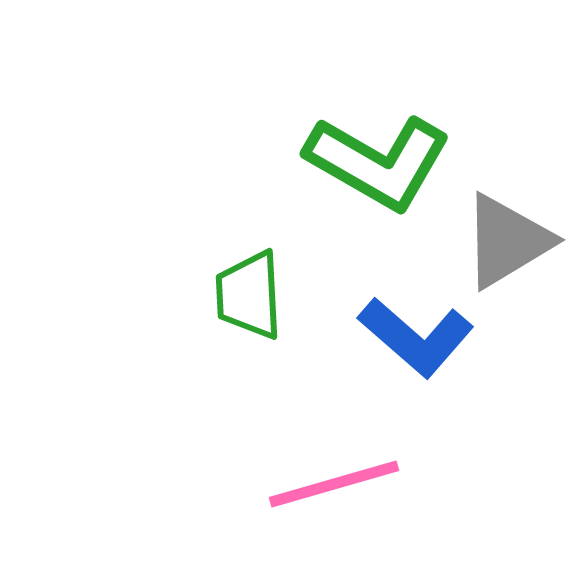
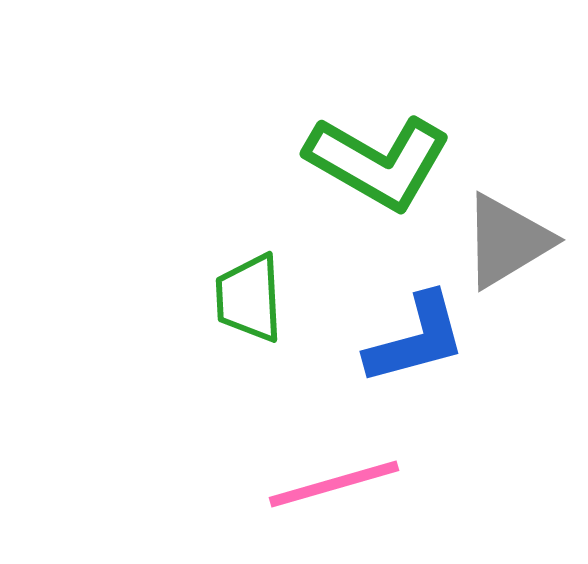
green trapezoid: moved 3 px down
blue L-shape: moved 2 px down; rotated 56 degrees counterclockwise
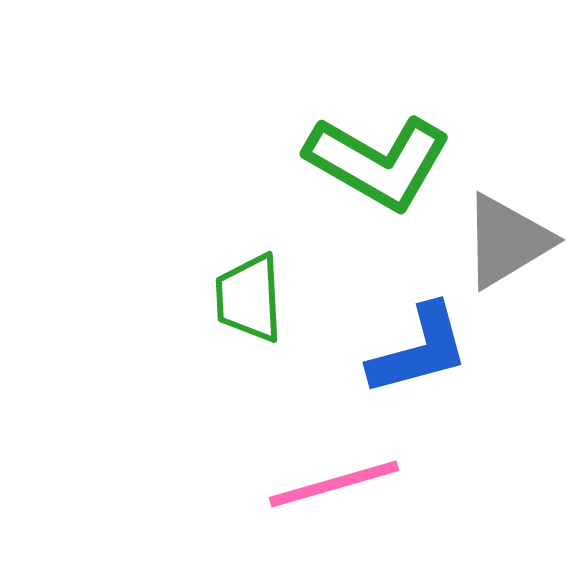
blue L-shape: moved 3 px right, 11 px down
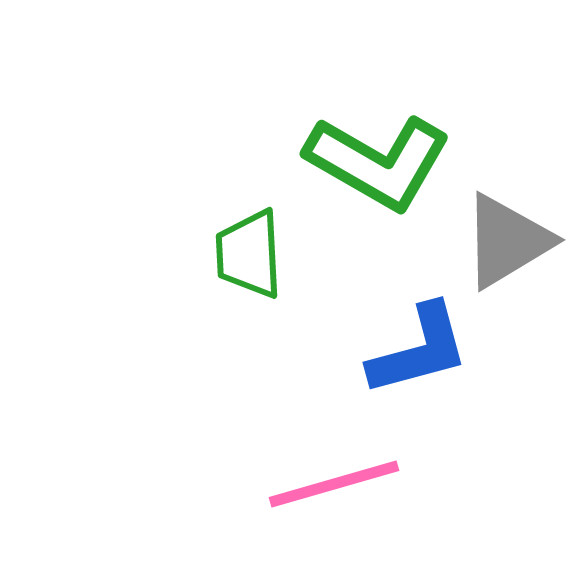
green trapezoid: moved 44 px up
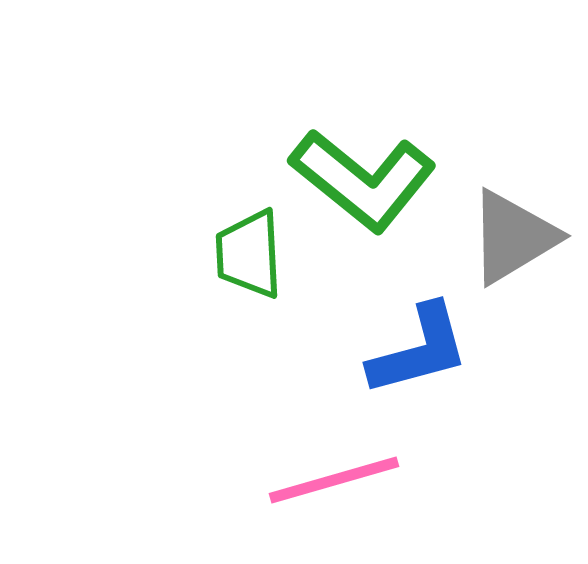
green L-shape: moved 15 px left, 18 px down; rotated 9 degrees clockwise
gray triangle: moved 6 px right, 4 px up
pink line: moved 4 px up
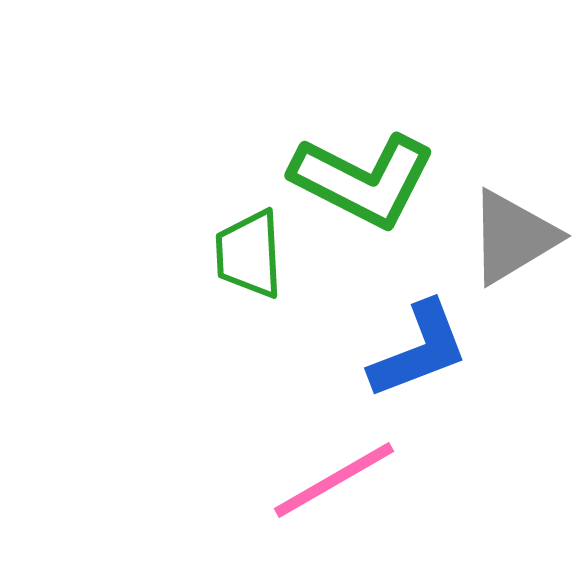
green L-shape: rotated 12 degrees counterclockwise
blue L-shape: rotated 6 degrees counterclockwise
pink line: rotated 14 degrees counterclockwise
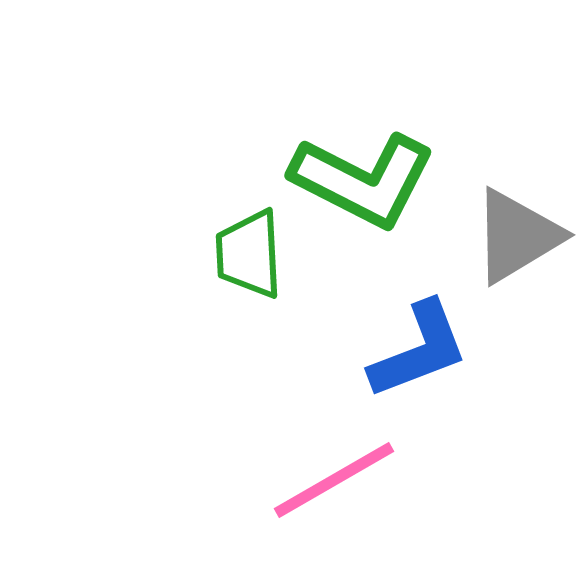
gray triangle: moved 4 px right, 1 px up
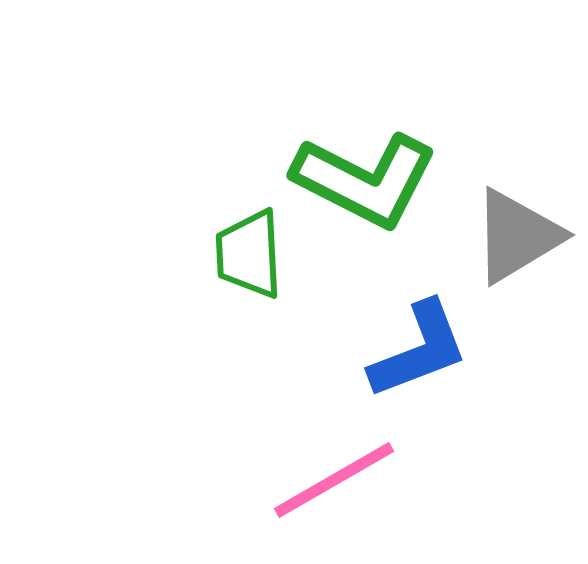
green L-shape: moved 2 px right
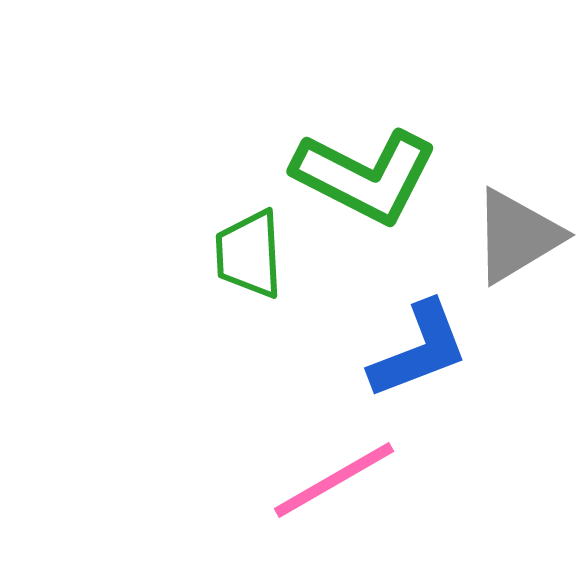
green L-shape: moved 4 px up
